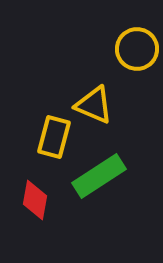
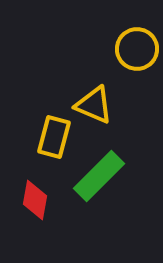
green rectangle: rotated 12 degrees counterclockwise
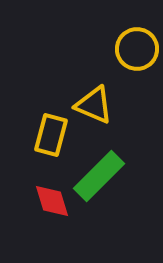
yellow rectangle: moved 3 px left, 2 px up
red diamond: moved 17 px right, 1 px down; rotated 27 degrees counterclockwise
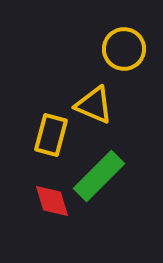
yellow circle: moved 13 px left
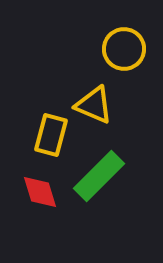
red diamond: moved 12 px left, 9 px up
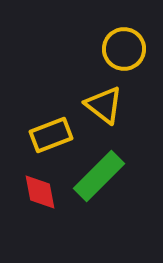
yellow triangle: moved 10 px right; rotated 15 degrees clockwise
yellow rectangle: rotated 54 degrees clockwise
red diamond: rotated 6 degrees clockwise
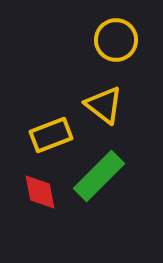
yellow circle: moved 8 px left, 9 px up
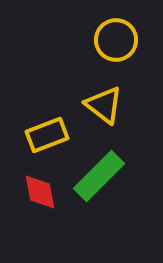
yellow rectangle: moved 4 px left
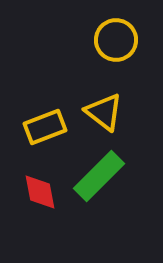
yellow triangle: moved 7 px down
yellow rectangle: moved 2 px left, 8 px up
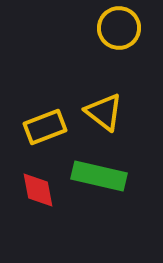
yellow circle: moved 3 px right, 12 px up
green rectangle: rotated 58 degrees clockwise
red diamond: moved 2 px left, 2 px up
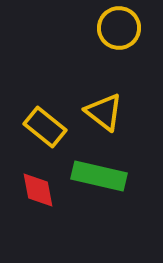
yellow rectangle: rotated 60 degrees clockwise
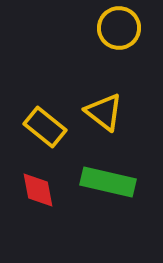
green rectangle: moved 9 px right, 6 px down
